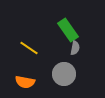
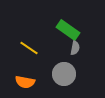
green rectangle: rotated 20 degrees counterclockwise
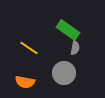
gray circle: moved 1 px up
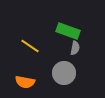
green rectangle: moved 1 px down; rotated 15 degrees counterclockwise
yellow line: moved 1 px right, 2 px up
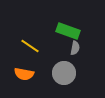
orange semicircle: moved 1 px left, 8 px up
